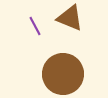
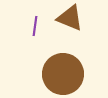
purple line: rotated 36 degrees clockwise
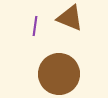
brown circle: moved 4 px left
